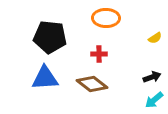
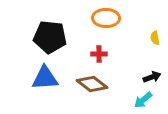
yellow semicircle: rotated 112 degrees clockwise
cyan arrow: moved 11 px left
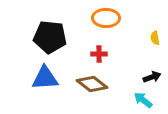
cyan arrow: rotated 78 degrees clockwise
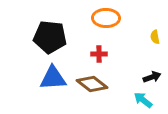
yellow semicircle: moved 1 px up
blue triangle: moved 8 px right
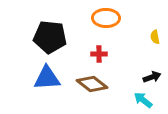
blue triangle: moved 6 px left
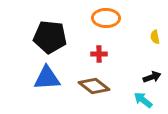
brown diamond: moved 2 px right, 2 px down
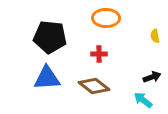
yellow semicircle: moved 1 px up
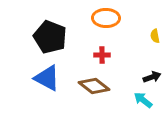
black pentagon: rotated 16 degrees clockwise
red cross: moved 3 px right, 1 px down
blue triangle: rotated 32 degrees clockwise
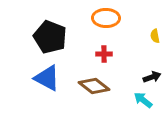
red cross: moved 2 px right, 1 px up
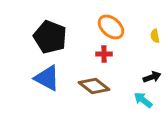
orange ellipse: moved 5 px right, 9 px down; rotated 40 degrees clockwise
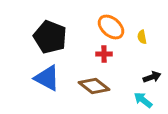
yellow semicircle: moved 13 px left, 1 px down
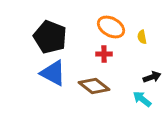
orange ellipse: rotated 12 degrees counterclockwise
blue triangle: moved 6 px right, 5 px up
cyan arrow: moved 1 px left, 1 px up
